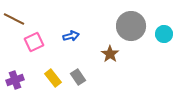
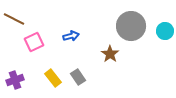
cyan circle: moved 1 px right, 3 px up
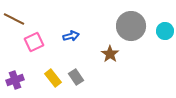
gray rectangle: moved 2 px left
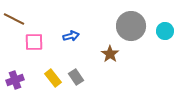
pink square: rotated 24 degrees clockwise
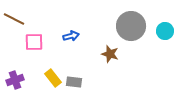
brown star: rotated 18 degrees counterclockwise
gray rectangle: moved 2 px left, 5 px down; rotated 49 degrees counterclockwise
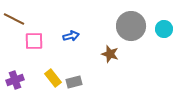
cyan circle: moved 1 px left, 2 px up
pink square: moved 1 px up
gray rectangle: rotated 21 degrees counterclockwise
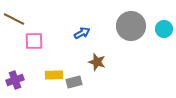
blue arrow: moved 11 px right, 3 px up; rotated 14 degrees counterclockwise
brown star: moved 13 px left, 8 px down
yellow rectangle: moved 1 px right, 3 px up; rotated 54 degrees counterclockwise
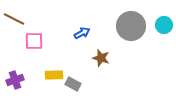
cyan circle: moved 4 px up
brown star: moved 4 px right, 4 px up
gray rectangle: moved 1 px left, 2 px down; rotated 42 degrees clockwise
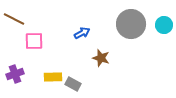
gray circle: moved 2 px up
yellow rectangle: moved 1 px left, 2 px down
purple cross: moved 6 px up
